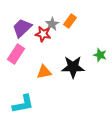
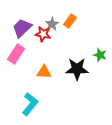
black star: moved 4 px right, 2 px down
orange triangle: rotated 14 degrees clockwise
cyan L-shape: moved 7 px right; rotated 40 degrees counterclockwise
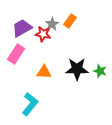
purple trapezoid: rotated 15 degrees clockwise
green star: moved 16 px down
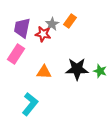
purple trapezoid: rotated 50 degrees counterclockwise
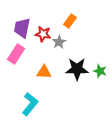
gray star: moved 7 px right, 18 px down
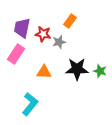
gray star: rotated 16 degrees clockwise
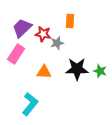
orange rectangle: rotated 32 degrees counterclockwise
purple trapezoid: rotated 35 degrees clockwise
gray star: moved 2 px left, 1 px down
